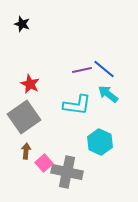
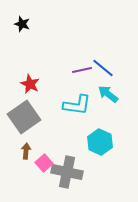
blue line: moved 1 px left, 1 px up
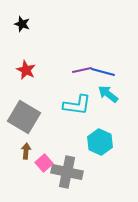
blue line: moved 4 px down; rotated 25 degrees counterclockwise
red star: moved 4 px left, 14 px up
gray square: rotated 24 degrees counterclockwise
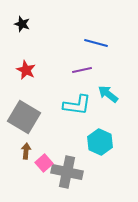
blue line: moved 7 px left, 29 px up
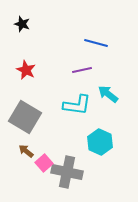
gray square: moved 1 px right
brown arrow: rotated 56 degrees counterclockwise
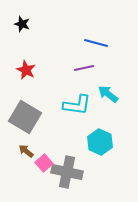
purple line: moved 2 px right, 2 px up
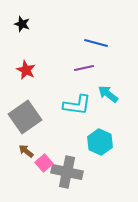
gray square: rotated 24 degrees clockwise
